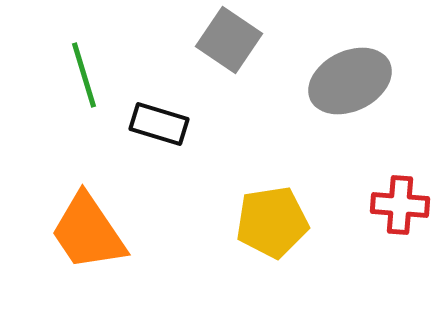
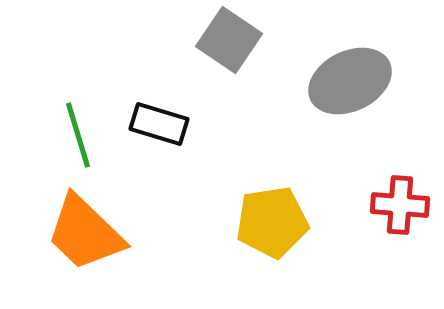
green line: moved 6 px left, 60 px down
orange trapezoid: moved 3 px left, 1 px down; rotated 12 degrees counterclockwise
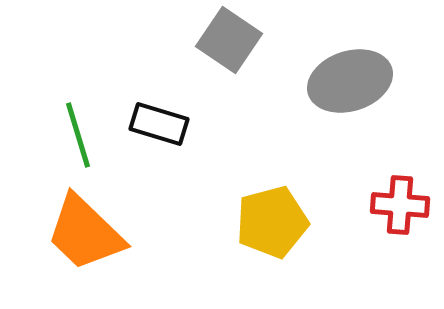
gray ellipse: rotated 8 degrees clockwise
yellow pentagon: rotated 6 degrees counterclockwise
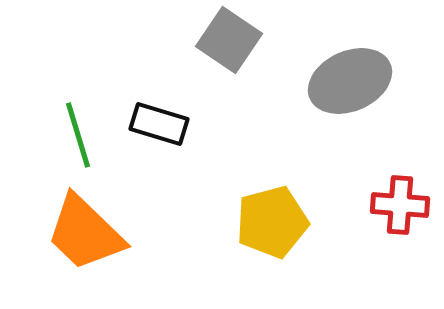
gray ellipse: rotated 6 degrees counterclockwise
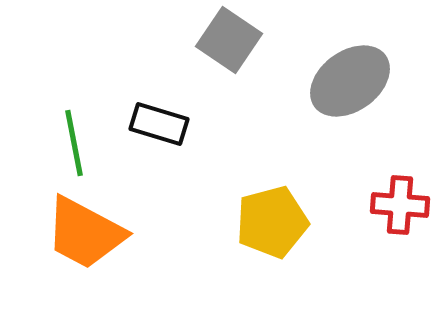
gray ellipse: rotated 12 degrees counterclockwise
green line: moved 4 px left, 8 px down; rotated 6 degrees clockwise
orange trapezoid: rotated 16 degrees counterclockwise
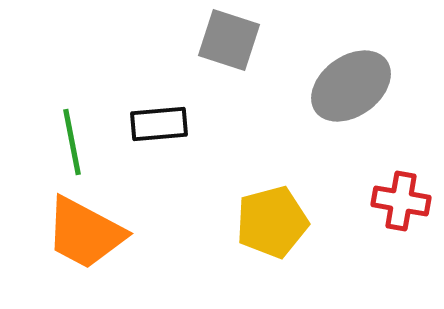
gray square: rotated 16 degrees counterclockwise
gray ellipse: moved 1 px right, 5 px down
black rectangle: rotated 22 degrees counterclockwise
green line: moved 2 px left, 1 px up
red cross: moved 1 px right, 4 px up; rotated 6 degrees clockwise
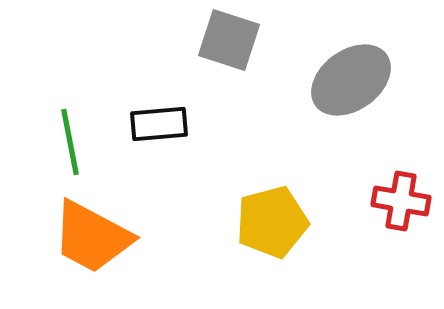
gray ellipse: moved 6 px up
green line: moved 2 px left
orange trapezoid: moved 7 px right, 4 px down
